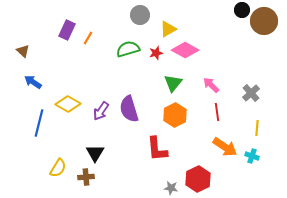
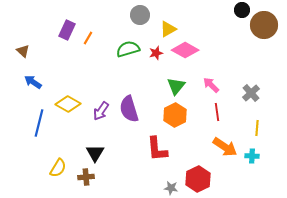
brown circle: moved 4 px down
green triangle: moved 3 px right, 3 px down
cyan cross: rotated 16 degrees counterclockwise
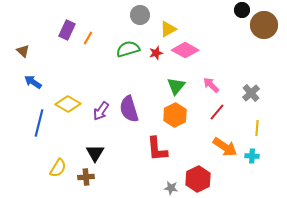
red line: rotated 48 degrees clockwise
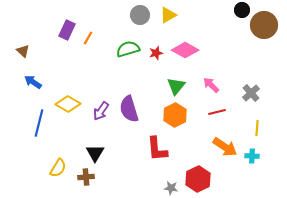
yellow triangle: moved 14 px up
red line: rotated 36 degrees clockwise
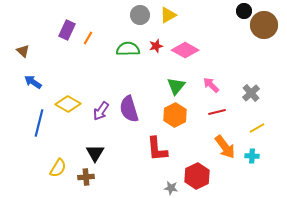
black circle: moved 2 px right, 1 px down
green semicircle: rotated 15 degrees clockwise
red star: moved 7 px up
yellow line: rotated 56 degrees clockwise
orange arrow: rotated 20 degrees clockwise
red hexagon: moved 1 px left, 3 px up
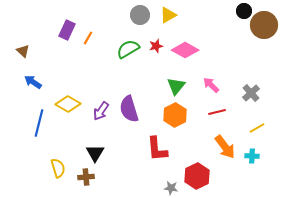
green semicircle: rotated 30 degrees counterclockwise
yellow semicircle: rotated 48 degrees counterclockwise
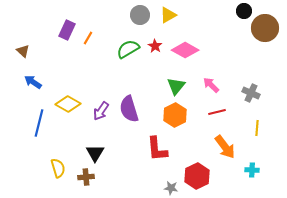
brown circle: moved 1 px right, 3 px down
red star: moved 1 px left; rotated 24 degrees counterclockwise
gray cross: rotated 24 degrees counterclockwise
yellow line: rotated 56 degrees counterclockwise
cyan cross: moved 14 px down
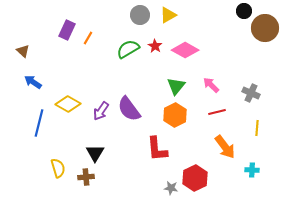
purple semicircle: rotated 20 degrees counterclockwise
red hexagon: moved 2 px left, 2 px down
